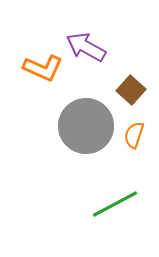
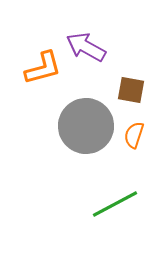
orange L-shape: rotated 39 degrees counterclockwise
brown square: rotated 32 degrees counterclockwise
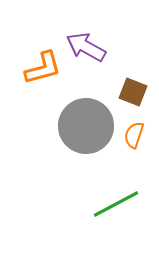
brown square: moved 2 px right, 2 px down; rotated 12 degrees clockwise
green line: moved 1 px right
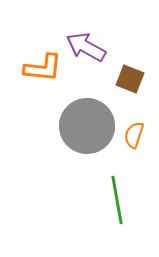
orange L-shape: rotated 21 degrees clockwise
brown square: moved 3 px left, 13 px up
gray circle: moved 1 px right
green line: moved 1 px right, 4 px up; rotated 72 degrees counterclockwise
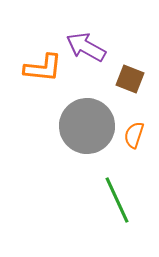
green line: rotated 15 degrees counterclockwise
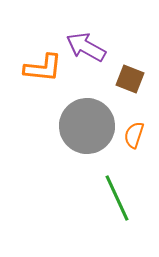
green line: moved 2 px up
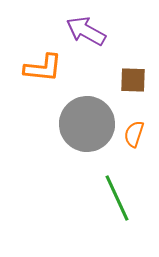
purple arrow: moved 16 px up
brown square: moved 3 px right, 1 px down; rotated 20 degrees counterclockwise
gray circle: moved 2 px up
orange semicircle: moved 1 px up
